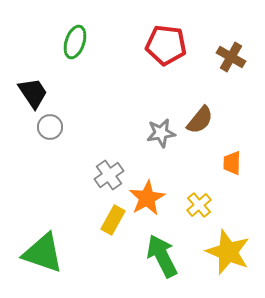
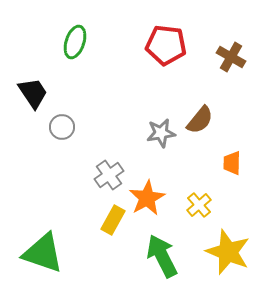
gray circle: moved 12 px right
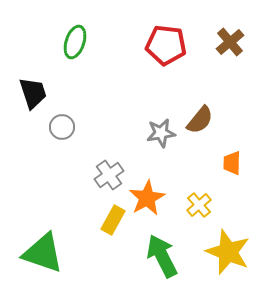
brown cross: moved 1 px left, 15 px up; rotated 20 degrees clockwise
black trapezoid: rotated 16 degrees clockwise
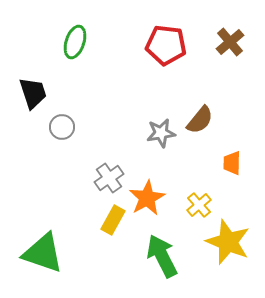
gray cross: moved 3 px down
yellow star: moved 10 px up
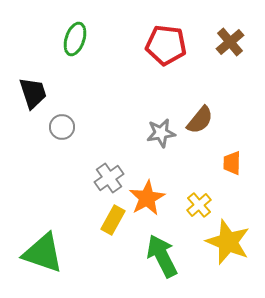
green ellipse: moved 3 px up
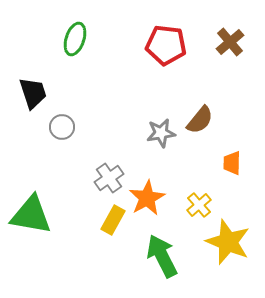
green triangle: moved 12 px left, 38 px up; rotated 9 degrees counterclockwise
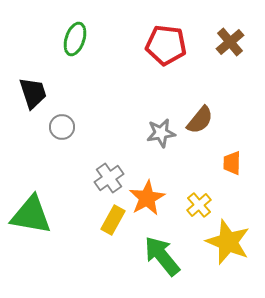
green arrow: rotated 12 degrees counterclockwise
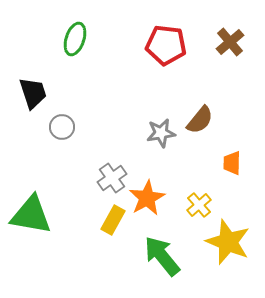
gray cross: moved 3 px right
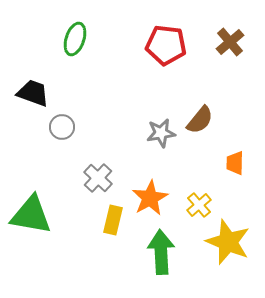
black trapezoid: rotated 52 degrees counterclockwise
orange trapezoid: moved 3 px right
gray cross: moved 14 px left; rotated 12 degrees counterclockwise
orange star: moved 3 px right
yellow rectangle: rotated 16 degrees counterclockwise
green arrow: moved 1 px left, 4 px up; rotated 36 degrees clockwise
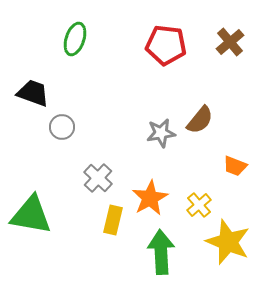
orange trapezoid: moved 3 px down; rotated 70 degrees counterclockwise
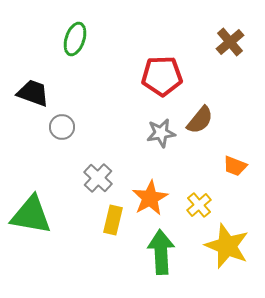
red pentagon: moved 4 px left, 31 px down; rotated 9 degrees counterclockwise
yellow star: moved 1 px left, 4 px down
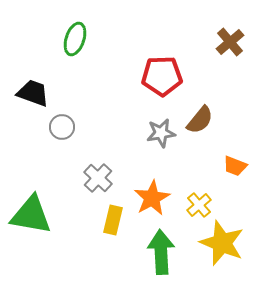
orange star: moved 2 px right
yellow star: moved 5 px left, 3 px up
